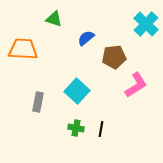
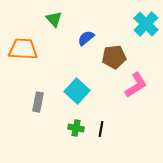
green triangle: rotated 30 degrees clockwise
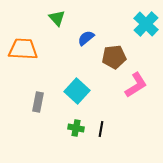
green triangle: moved 3 px right, 1 px up
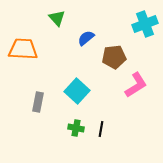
cyan cross: moved 1 px left; rotated 25 degrees clockwise
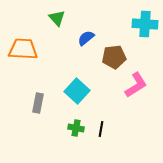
cyan cross: rotated 25 degrees clockwise
gray rectangle: moved 1 px down
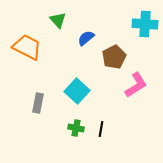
green triangle: moved 1 px right, 2 px down
orange trapezoid: moved 4 px right, 2 px up; rotated 24 degrees clockwise
brown pentagon: rotated 20 degrees counterclockwise
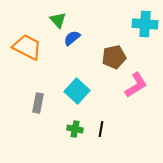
blue semicircle: moved 14 px left
brown pentagon: rotated 15 degrees clockwise
green cross: moved 1 px left, 1 px down
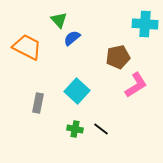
green triangle: moved 1 px right
brown pentagon: moved 4 px right
black line: rotated 63 degrees counterclockwise
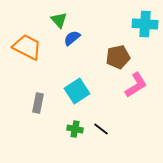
cyan square: rotated 15 degrees clockwise
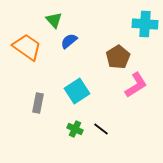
green triangle: moved 5 px left
blue semicircle: moved 3 px left, 3 px down
orange trapezoid: rotated 8 degrees clockwise
brown pentagon: rotated 20 degrees counterclockwise
green cross: rotated 14 degrees clockwise
